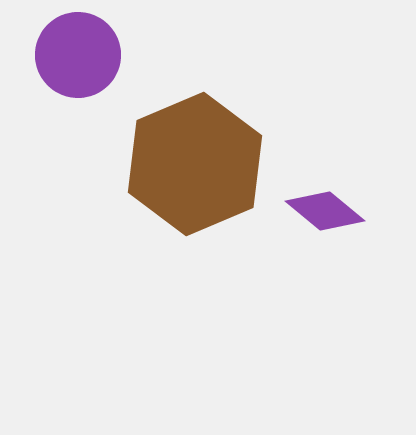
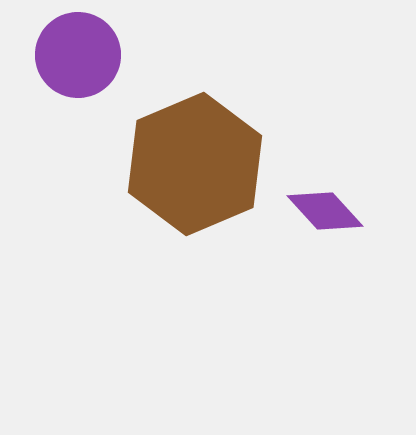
purple diamond: rotated 8 degrees clockwise
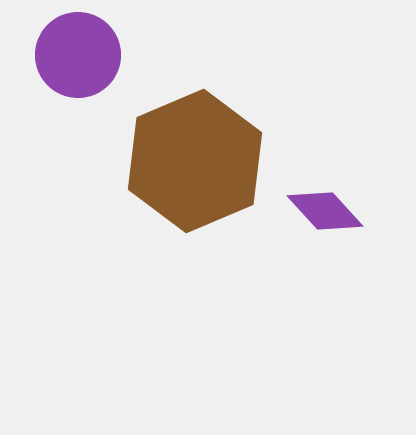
brown hexagon: moved 3 px up
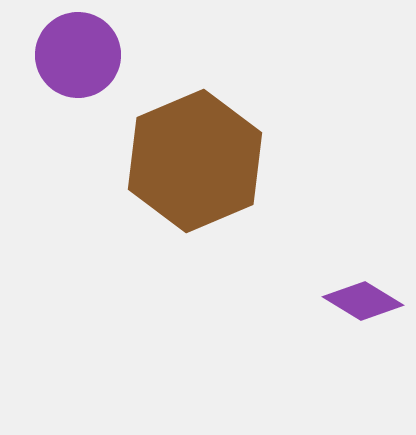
purple diamond: moved 38 px right, 90 px down; rotated 16 degrees counterclockwise
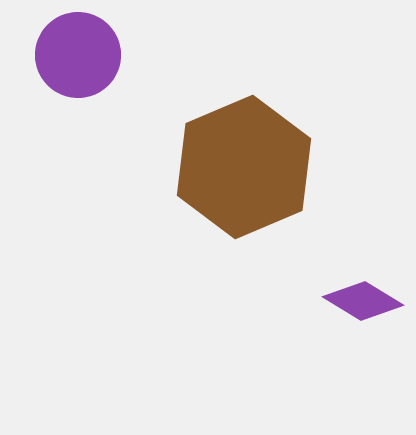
brown hexagon: moved 49 px right, 6 px down
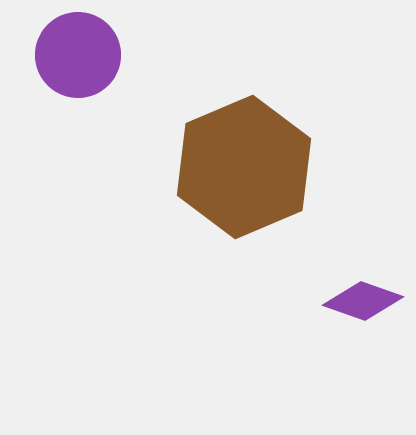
purple diamond: rotated 12 degrees counterclockwise
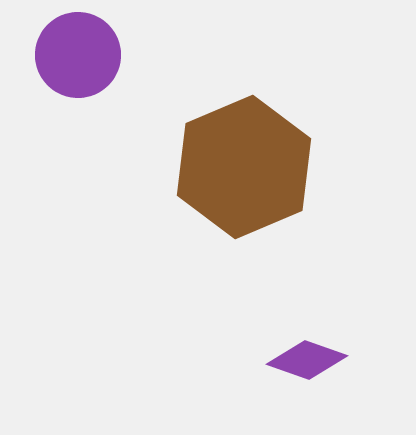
purple diamond: moved 56 px left, 59 px down
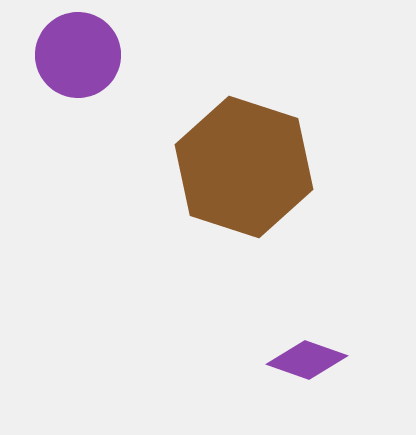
brown hexagon: rotated 19 degrees counterclockwise
